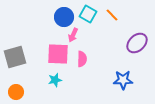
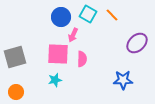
blue circle: moved 3 px left
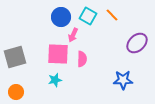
cyan square: moved 2 px down
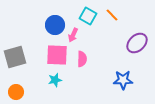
blue circle: moved 6 px left, 8 px down
pink square: moved 1 px left, 1 px down
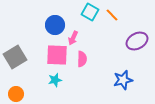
cyan square: moved 2 px right, 4 px up
pink arrow: moved 3 px down
purple ellipse: moved 2 px up; rotated 15 degrees clockwise
gray square: rotated 15 degrees counterclockwise
blue star: rotated 12 degrees counterclockwise
orange circle: moved 2 px down
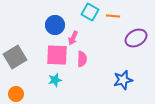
orange line: moved 1 px right, 1 px down; rotated 40 degrees counterclockwise
purple ellipse: moved 1 px left, 3 px up
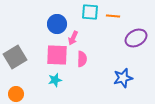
cyan square: rotated 24 degrees counterclockwise
blue circle: moved 2 px right, 1 px up
blue star: moved 2 px up
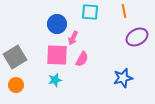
orange line: moved 11 px right, 5 px up; rotated 72 degrees clockwise
purple ellipse: moved 1 px right, 1 px up
pink semicircle: rotated 28 degrees clockwise
orange circle: moved 9 px up
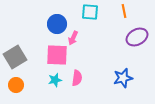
pink semicircle: moved 5 px left, 19 px down; rotated 21 degrees counterclockwise
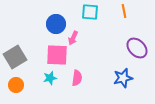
blue circle: moved 1 px left
purple ellipse: moved 11 px down; rotated 75 degrees clockwise
cyan star: moved 5 px left, 2 px up
